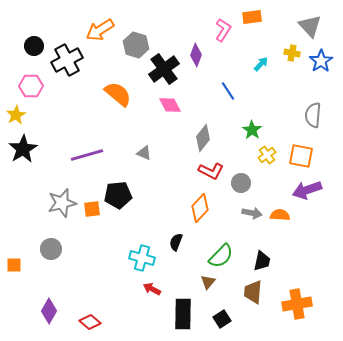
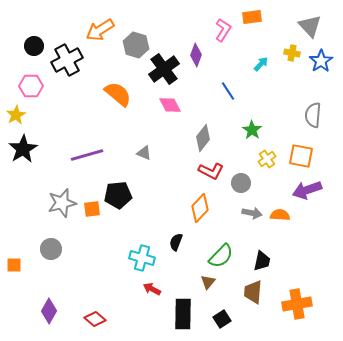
yellow cross at (267, 155): moved 4 px down
red diamond at (90, 322): moved 5 px right, 3 px up
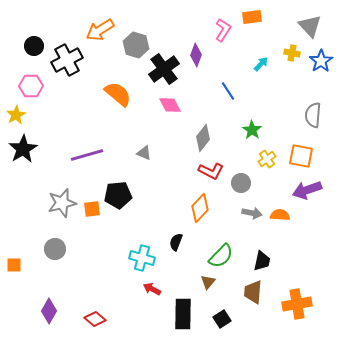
gray circle at (51, 249): moved 4 px right
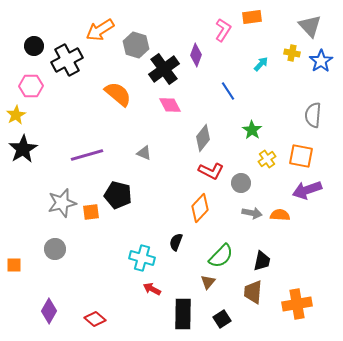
black pentagon at (118, 195): rotated 20 degrees clockwise
orange square at (92, 209): moved 1 px left, 3 px down
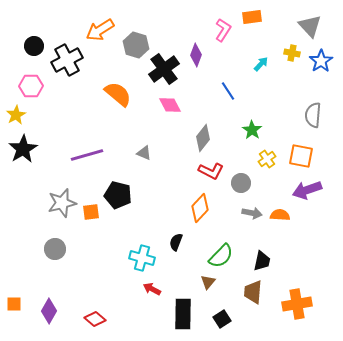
orange square at (14, 265): moved 39 px down
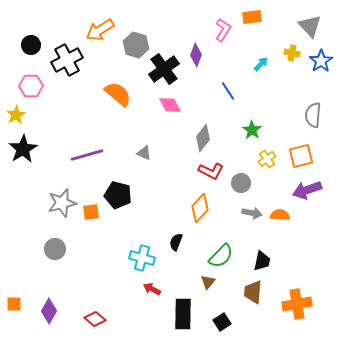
black circle at (34, 46): moved 3 px left, 1 px up
orange square at (301, 156): rotated 25 degrees counterclockwise
black square at (222, 319): moved 3 px down
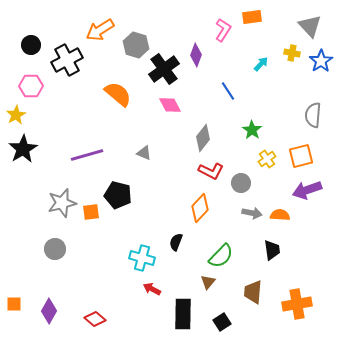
black trapezoid at (262, 261): moved 10 px right, 11 px up; rotated 20 degrees counterclockwise
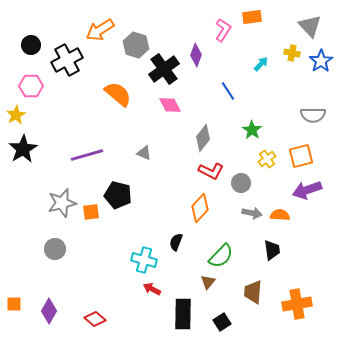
gray semicircle at (313, 115): rotated 95 degrees counterclockwise
cyan cross at (142, 258): moved 2 px right, 2 px down
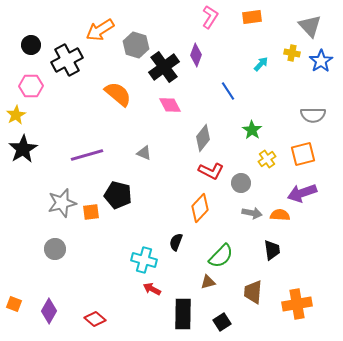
pink L-shape at (223, 30): moved 13 px left, 13 px up
black cross at (164, 69): moved 2 px up
orange square at (301, 156): moved 2 px right, 2 px up
purple arrow at (307, 190): moved 5 px left, 3 px down
brown triangle at (208, 282): rotated 35 degrees clockwise
orange square at (14, 304): rotated 21 degrees clockwise
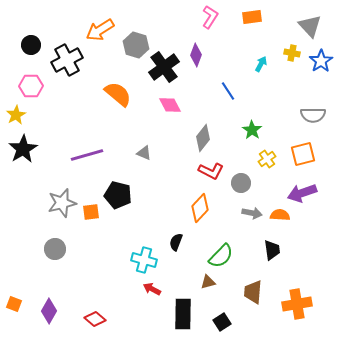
cyan arrow at (261, 64): rotated 14 degrees counterclockwise
